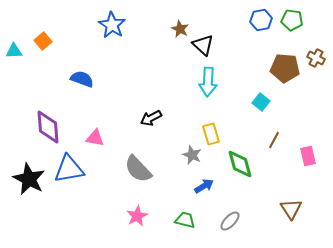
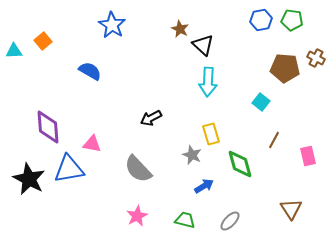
blue semicircle: moved 8 px right, 8 px up; rotated 10 degrees clockwise
pink triangle: moved 3 px left, 6 px down
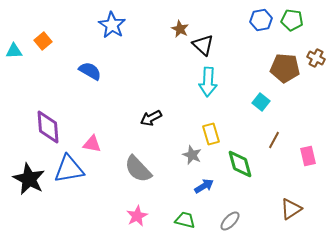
brown triangle: rotated 30 degrees clockwise
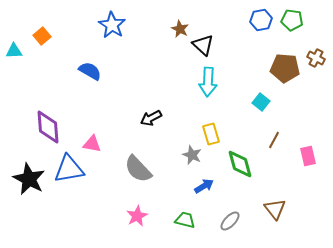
orange square: moved 1 px left, 5 px up
brown triangle: moved 16 px left; rotated 35 degrees counterclockwise
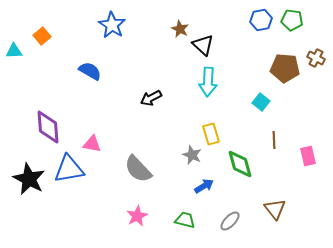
black arrow: moved 20 px up
brown line: rotated 30 degrees counterclockwise
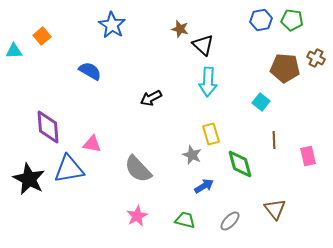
brown star: rotated 12 degrees counterclockwise
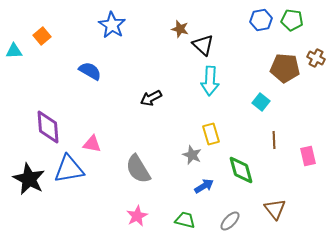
cyan arrow: moved 2 px right, 1 px up
green diamond: moved 1 px right, 6 px down
gray semicircle: rotated 12 degrees clockwise
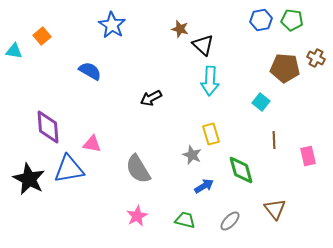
cyan triangle: rotated 12 degrees clockwise
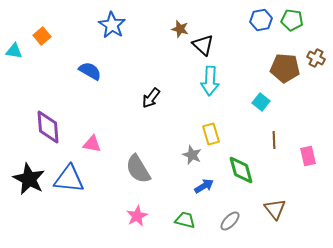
black arrow: rotated 25 degrees counterclockwise
blue triangle: moved 10 px down; rotated 16 degrees clockwise
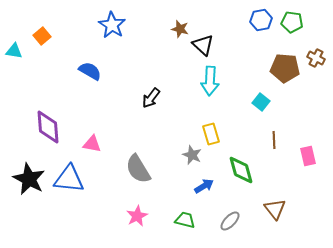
green pentagon: moved 2 px down
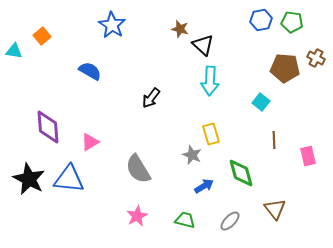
pink triangle: moved 2 px left, 2 px up; rotated 42 degrees counterclockwise
green diamond: moved 3 px down
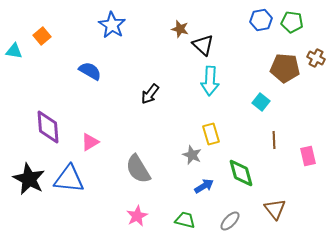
black arrow: moved 1 px left, 4 px up
